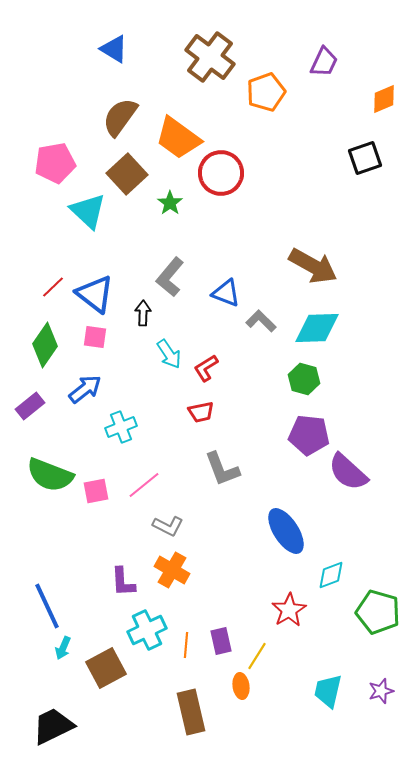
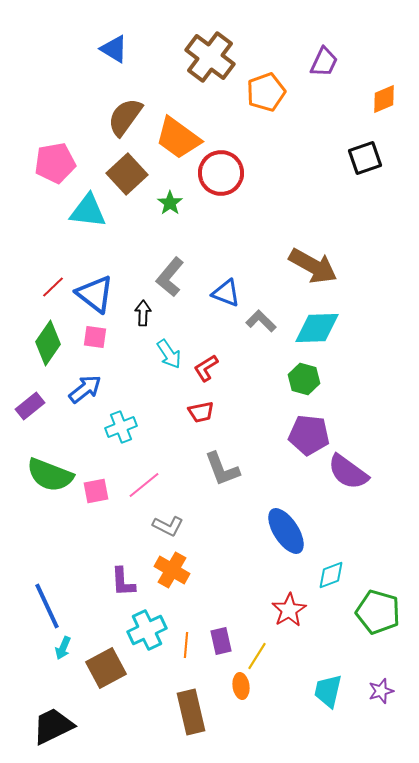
brown semicircle at (120, 117): moved 5 px right
cyan triangle at (88, 211): rotated 36 degrees counterclockwise
green diamond at (45, 345): moved 3 px right, 2 px up
purple semicircle at (348, 472): rotated 6 degrees counterclockwise
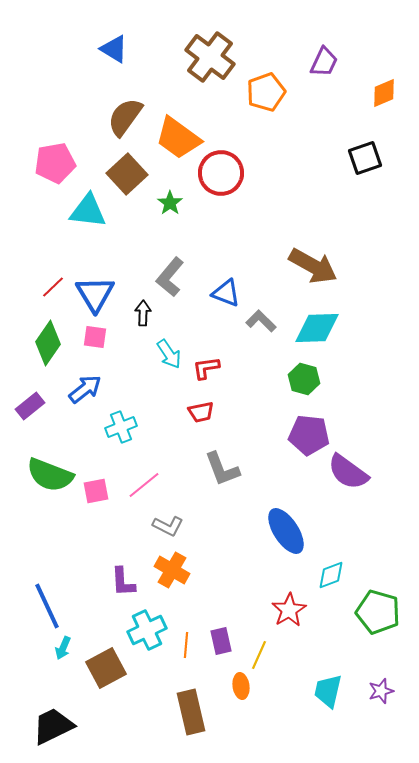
orange diamond at (384, 99): moved 6 px up
blue triangle at (95, 294): rotated 21 degrees clockwise
red L-shape at (206, 368): rotated 24 degrees clockwise
yellow line at (257, 656): moved 2 px right, 1 px up; rotated 8 degrees counterclockwise
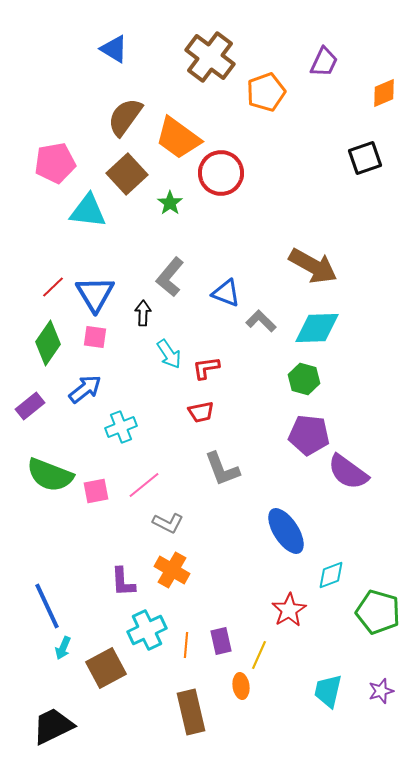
gray L-shape at (168, 526): moved 3 px up
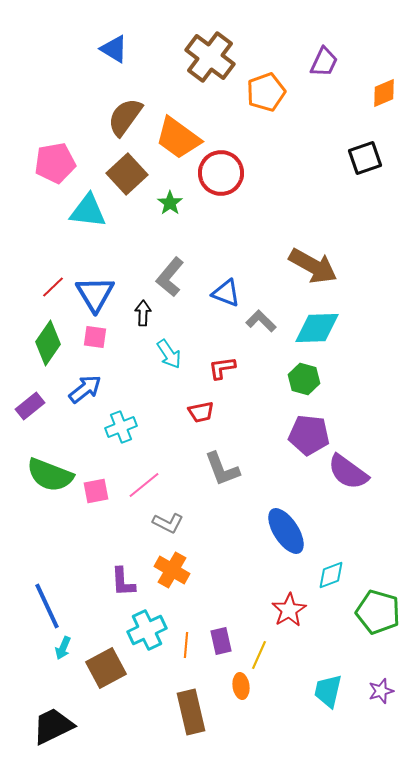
red L-shape at (206, 368): moved 16 px right
